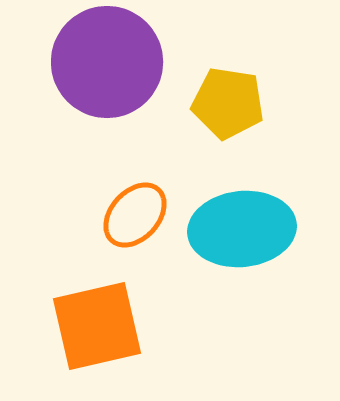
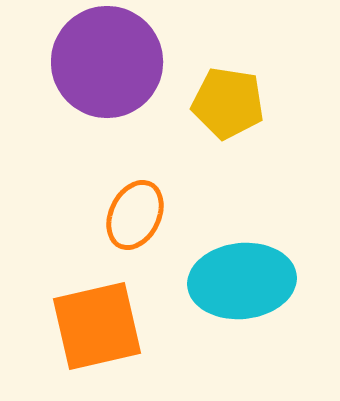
orange ellipse: rotated 16 degrees counterclockwise
cyan ellipse: moved 52 px down
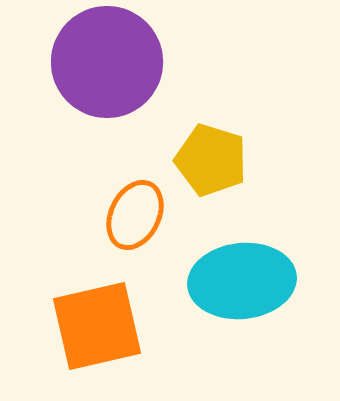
yellow pentagon: moved 17 px left, 57 px down; rotated 8 degrees clockwise
